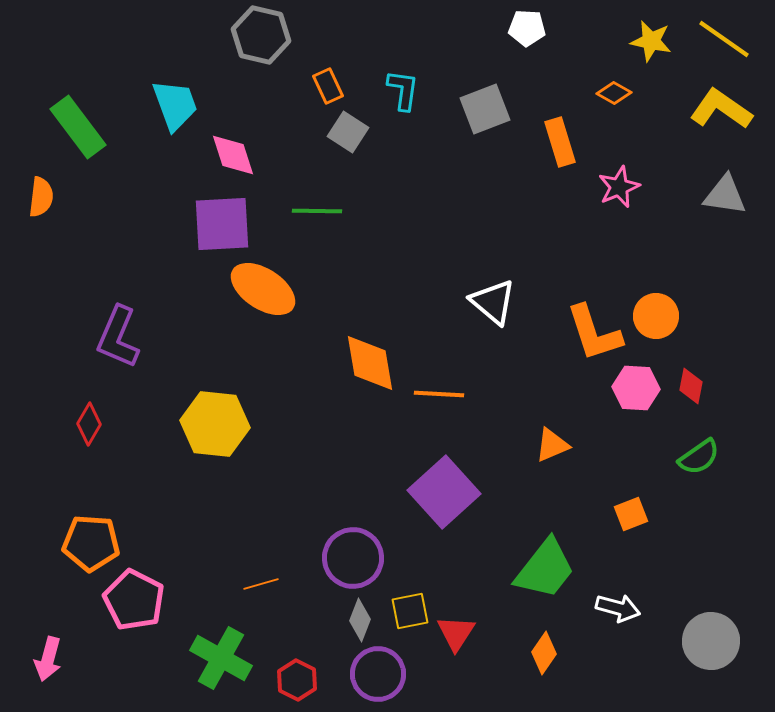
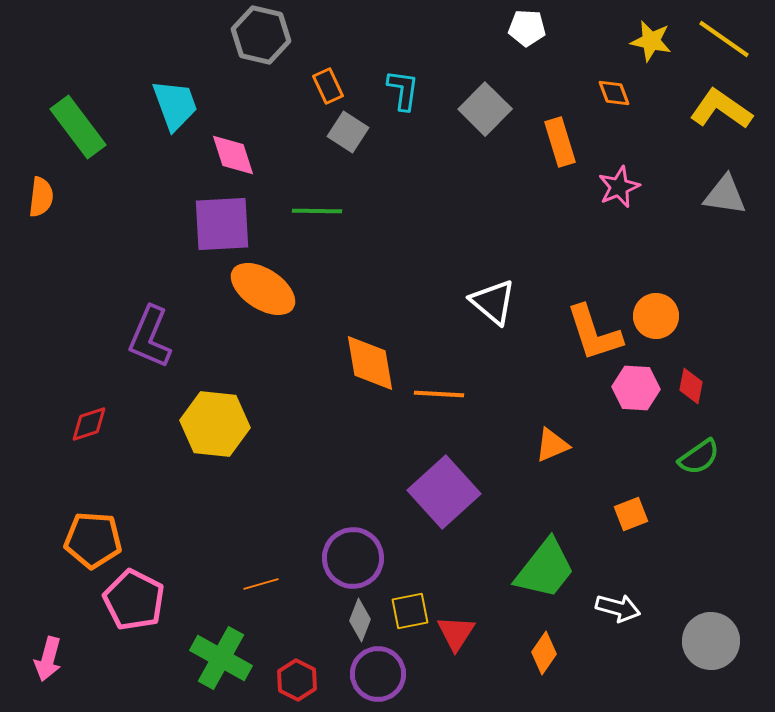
orange diamond at (614, 93): rotated 40 degrees clockwise
gray square at (485, 109): rotated 24 degrees counterclockwise
purple L-shape at (118, 337): moved 32 px right
red diamond at (89, 424): rotated 42 degrees clockwise
orange pentagon at (91, 543): moved 2 px right, 3 px up
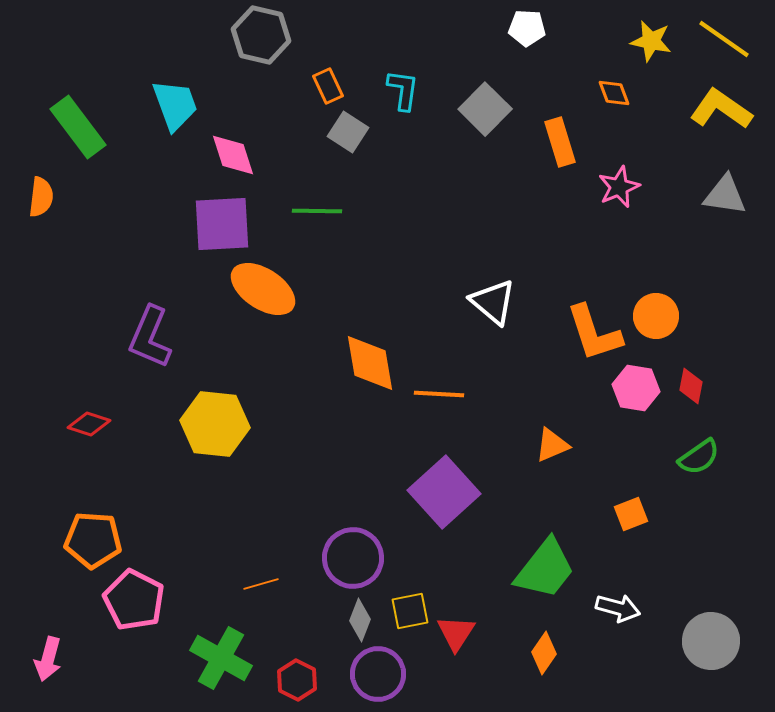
pink hexagon at (636, 388): rotated 6 degrees clockwise
red diamond at (89, 424): rotated 36 degrees clockwise
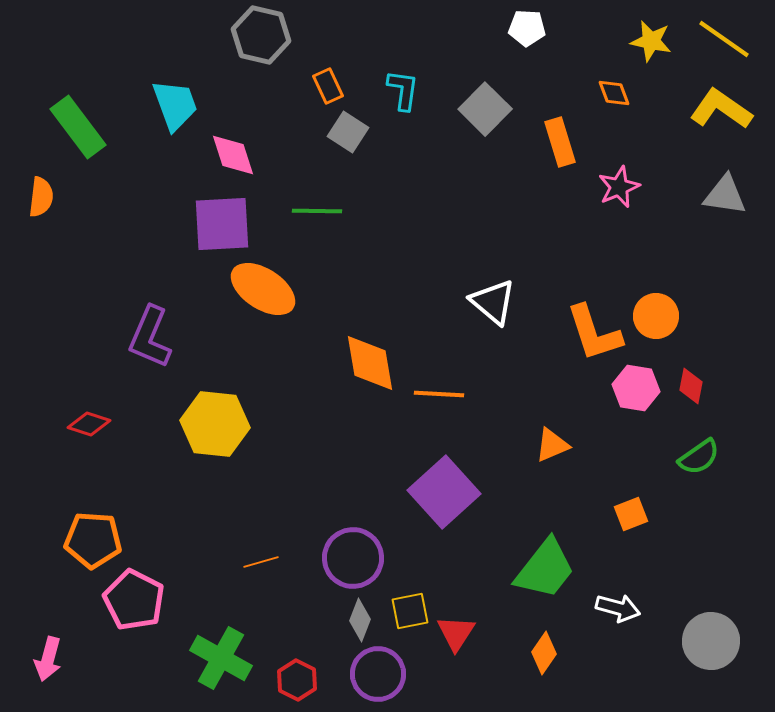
orange line at (261, 584): moved 22 px up
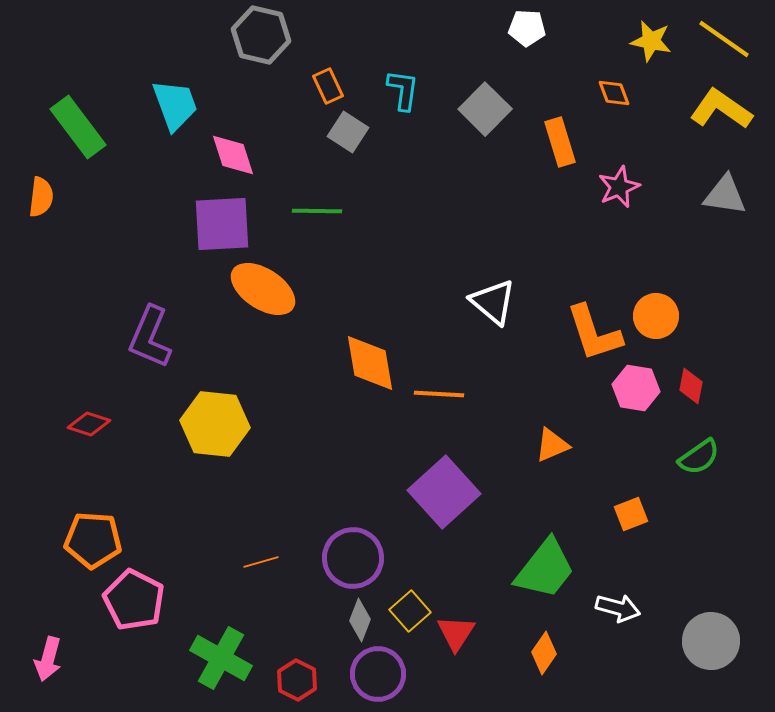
yellow square at (410, 611): rotated 30 degrees counterclockwise
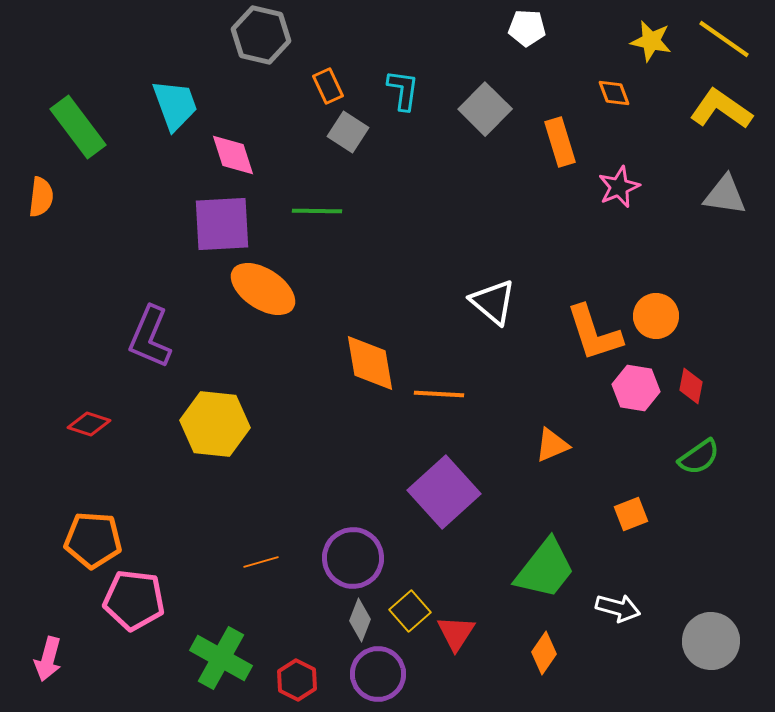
pink pentagon at (134, 600): rotated 20 degrees counterclockwise
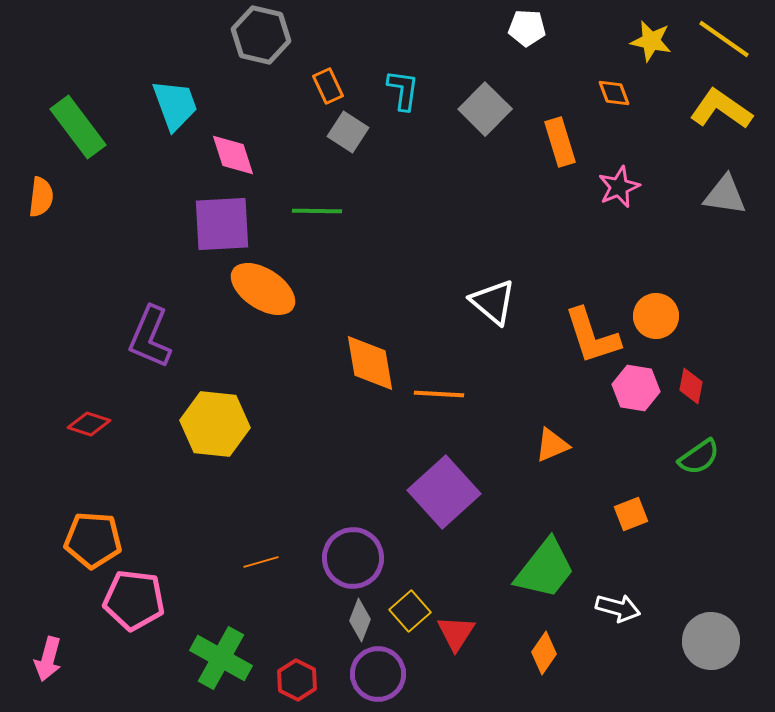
orange L-shape at (594, 333): moved 2 px left, 3 px down
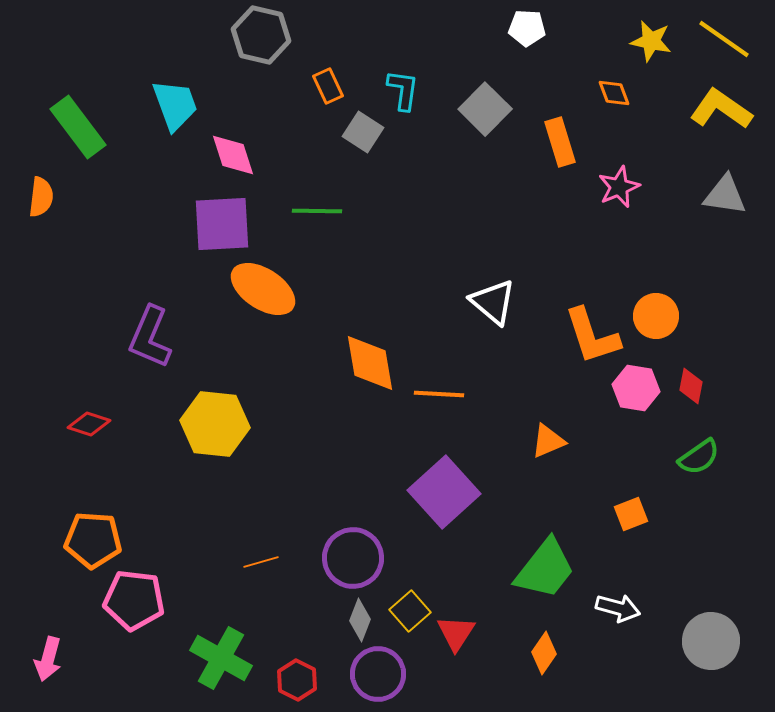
gray square at (348, 132): moved 15 px right
orange triangle at (552, 445): moved 4 px left, 4 px up
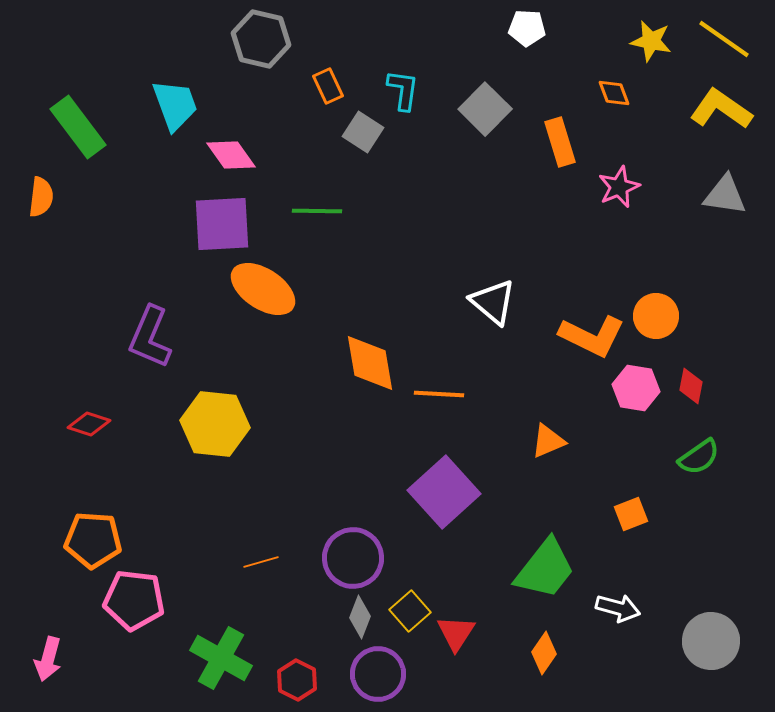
gray hexagon at (261, 35): moved 4 px down
pink diamond at (233, 155): moved 2 px left; rotated 18 degrees counterclockwise
orange L-shape at (592, 336): rotated 46 degrees counterclockwise
gray diamond at (360, 620): moved 3 px up
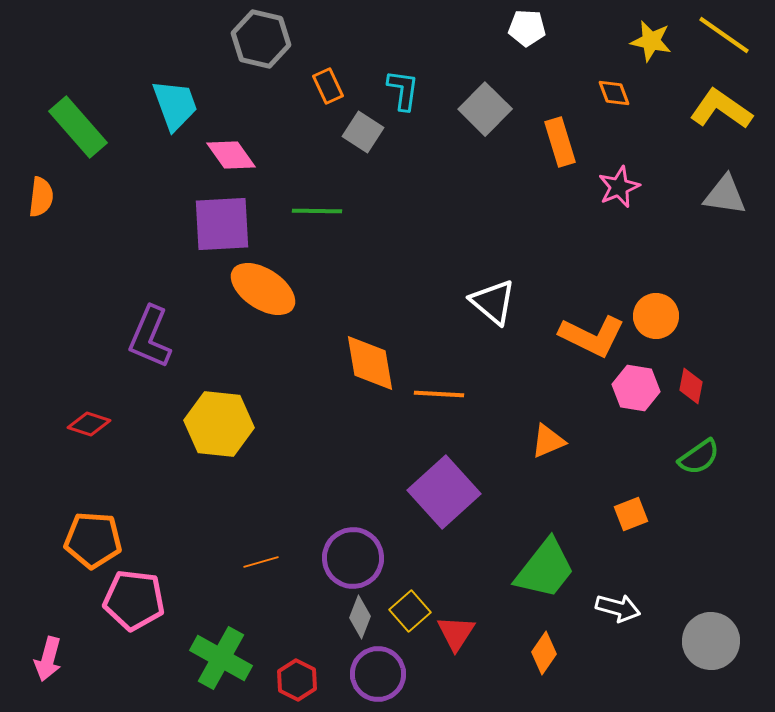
yellow line at (724, 39): moved 4 px up
green rectangle at (78, 127): rotated 4 degrees counterclockwise
yellow hexagon at (215, 424): moved 4 px right
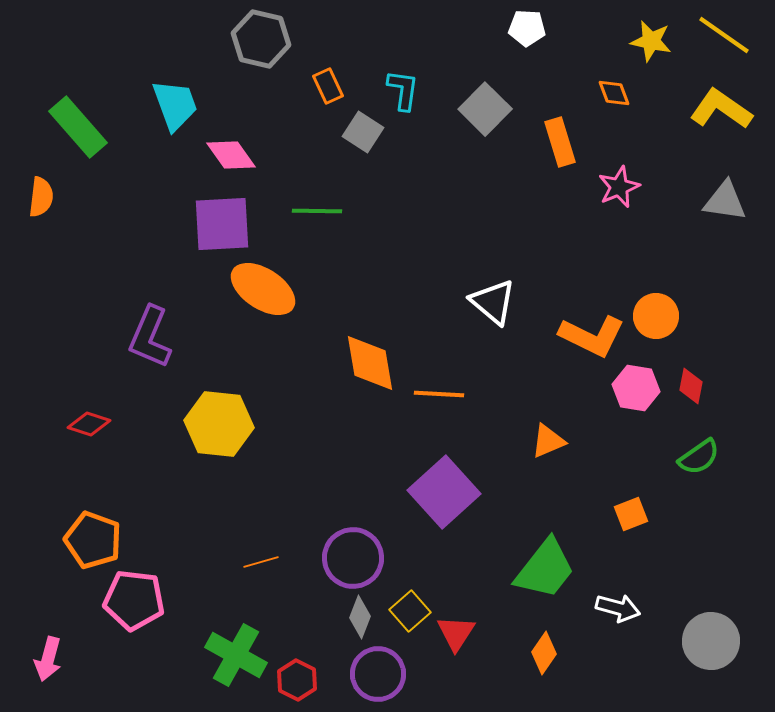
gray triangle at (725, 195): moved 6 px down
orange pentagon at (93, 540): rotated 16 degrees clockwise
green cross at (221, 658): moved 15 px right, 3 px up
